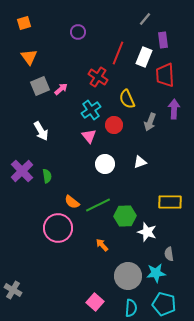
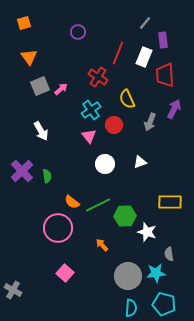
gray line: moved 4 px down
purple arrow: rotated 24 degrees clockwise
pink square: moved 30 px left, 29 px up
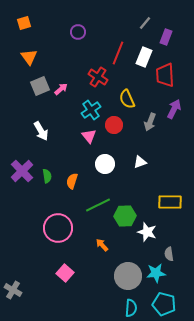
purple rectangle: moved 3 px right, 3 px up; rotated 28 degrees clockwise
orange semicircle: moved 21 px up; rotated 70 degrees clockwise
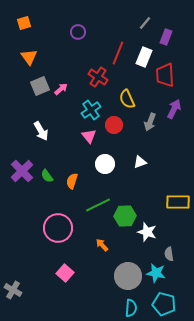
green semicircle: rotated 152 degrees clockwise
yellow rectangle: moved 8 px right
cyan star: rotated 18 degrees clockwise
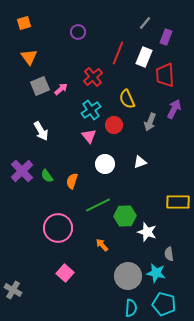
red cross: moved 5 px left; rotated 18 degrees clockwise
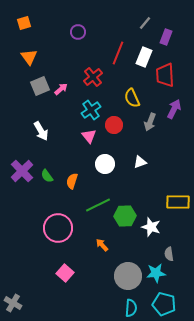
yellow semicircle: moved 5 px right, 1 px up
white star: moved 4 px right, 5 px up
cyan star: rotated 18 degrees counterclockwise
gray cross: moved 13 px down
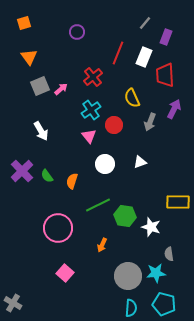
purple circle: moved 1 px left
green hexagon: rotated 10 degrees clockwise
orange arrow: rotated 112 degrees counterclockwise
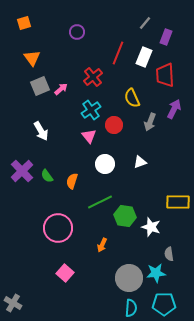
orange triangle: moved 3 px right, 1 px down
green line: moved 2 px right, 3 px up
gray circle: moved 1 px right, 2 px down
cyan pentagon: rotated 15 degrees counterclockwise
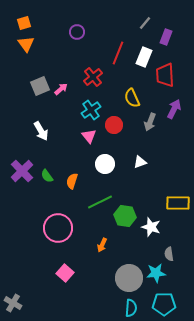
orange triangle: moved 6 px left, 14 px up
yellow rectangle: moved 1 px down
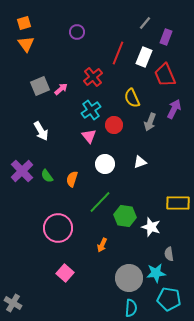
red trapezoid: rotated 20 degrees counterclockwise
orange semicircle: moved 2 px up
green line: rotated 20 degrees counterclockwise
cyan pentagon: moved 5 px right, 5 px up; rotated 10 degrees clockwise
